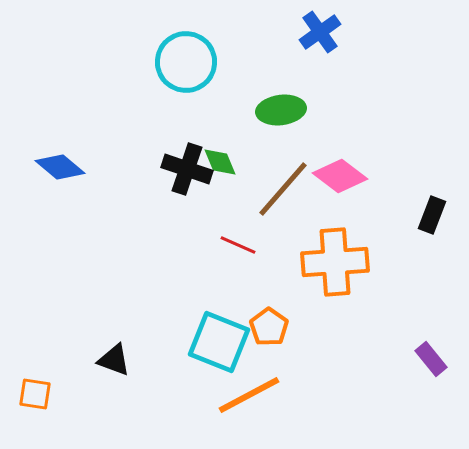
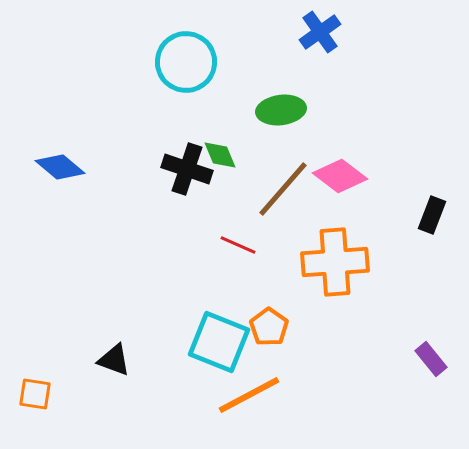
green diamond: moved 7 px up
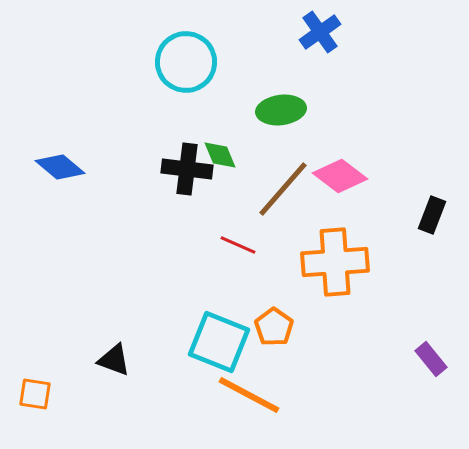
black cross: rotated 12 degrees counterclockwise
orange pentagon: moved 5 px right
orange line: rotated 56 degrees clockwise
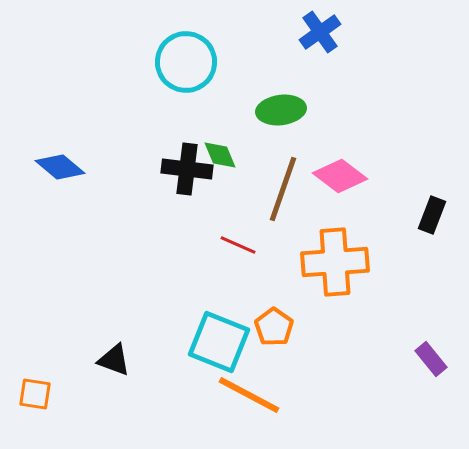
brown line: rotated 22 degrees counterclockwise
